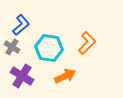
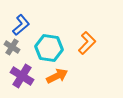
orange arrow: moved 8 px left
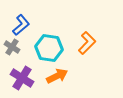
purple cross: moved 2 px down
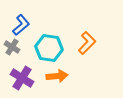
orange arrow: rotated 20 degrees clockwise
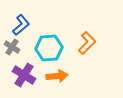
cyan hexagon: rotated 12 degrees counterclockwise
purple cross: moved 2 px right, 3 px up
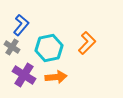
blue L-shape: rotated 10 degrees counterclockwise
cyan hexagon: rotated 8 degrees counterclockwise
orange arrow: moved 1 px left, 1 px down
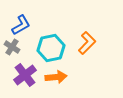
blue L-shape: rotated 20 degrees clockwise
cyan hexagon: moved 2 px right
purple cross: moved 1 px right; rotated 20 degrees clockwise
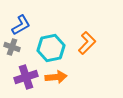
gray cross: rotated 14 degrees counterclockwise
purple cross: moved 1 px right, 2 px down; rotated 20 degrees clockwise
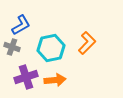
orange arrow: moved 1 px left, 3 px down
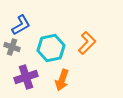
orange arrow: moved 7 px right; rotated 115 degrees clockwise
